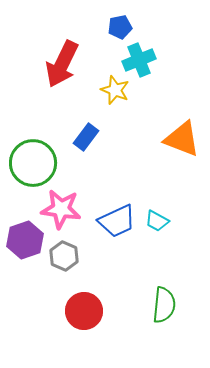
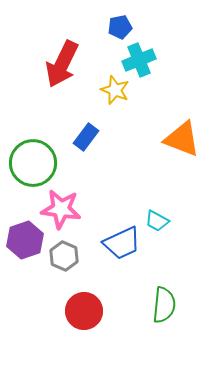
blue trapezoid: moved 5 px right, 22 px down
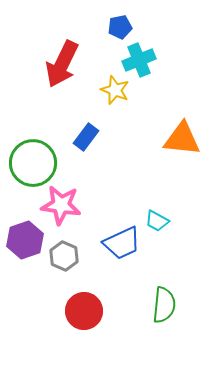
orange triangle: rotated 15 degrees counterclockwise
pink star: moved 4 px up
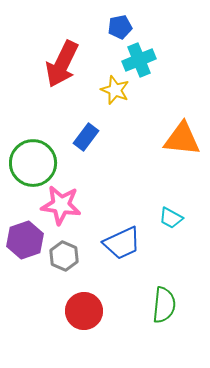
cyan trapezoid: moved 14 px right, 3 px up
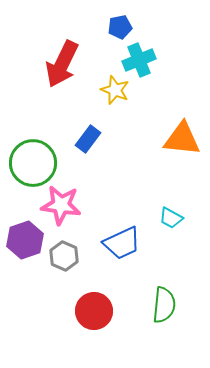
blue rectangle: moved 2 px right, 2 px down
red circle: moved 10 px right
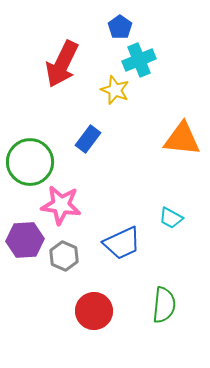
blue pentagon: rotated 25 degrees counterclockwise
green circle: moved 3 px left, 1 px up
purple hexagon: rotated 15 degrees clockwise
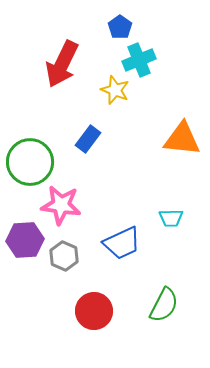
cyan trapezoid: rotated 30 degrees counterclockwise
green semicircle: rotated 21 degrees clockwise
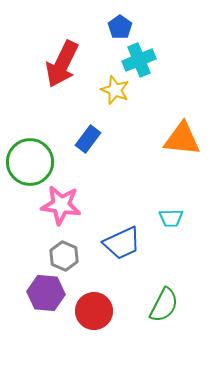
purple hexagon: moved 21 px right, 53 px down; rotated 9 degrees clockwise
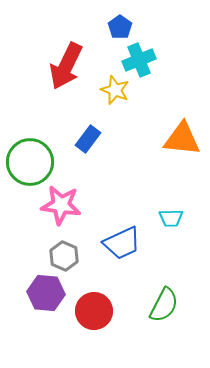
red arrow: moved 4 px right, 2 px down
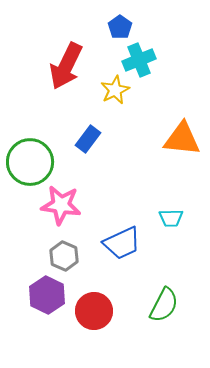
yellow star: rotated 24 degrees clockwise
purple hexagon: moved 1 px right, 2 px down; rotated 21 degrees clockwise
